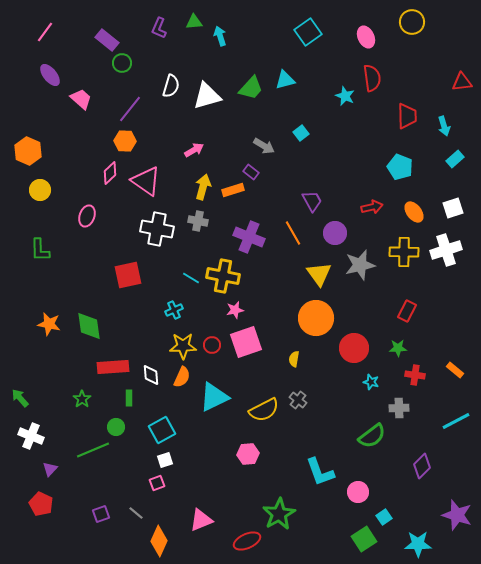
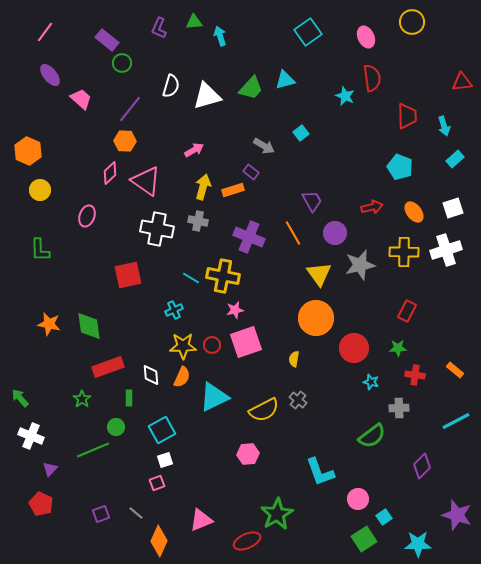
red rectangle at (113, 367): moved 5 px left; rotated 16 degrees counterclockwise
pink circle at (358, 492): moved 7 px down
green star at (279, 514): moved 2 px left
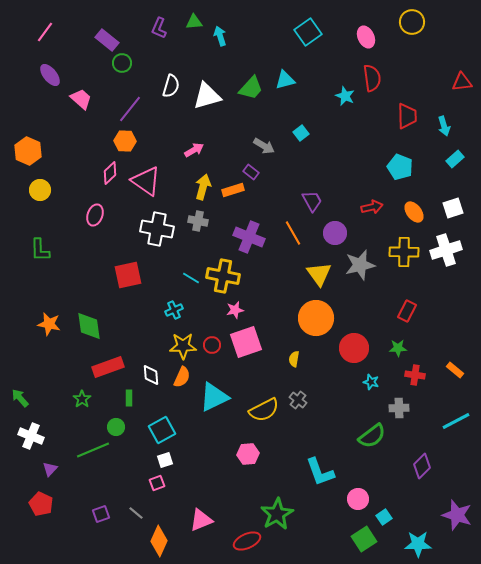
pink ellipse at (87, 216): moved 8 px right, 1 px up
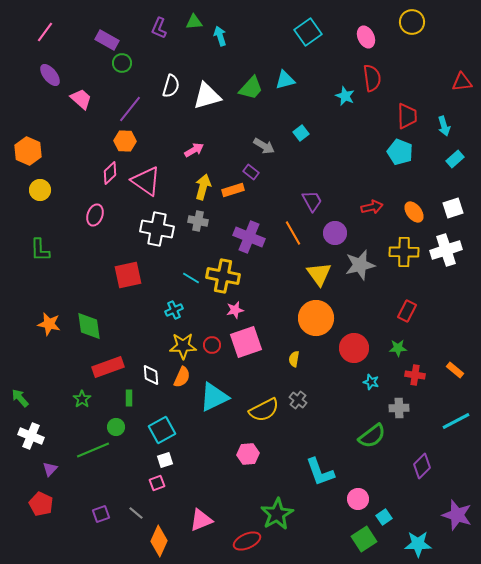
purple rectangle at (107, 40): rotated 10 degrees counterclockwise
cyan pentagon at (400, 167): moved 15 px up
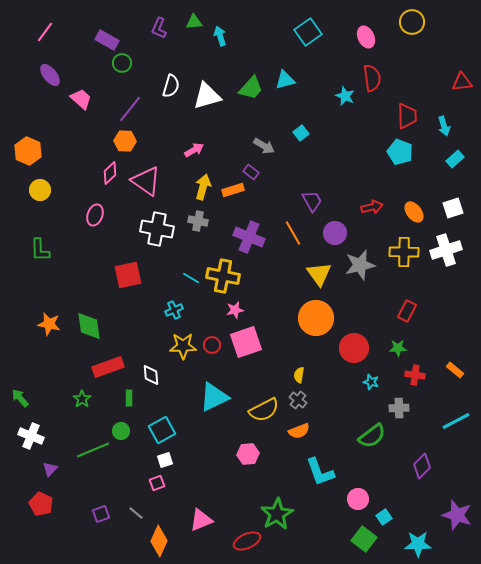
yellow semicircle at (294, 359): moved 5 px right, 16 px down
orange semicircle at (182, 377): moved 117 px right, 54 px down; rotated 45 degrees clockwise
green circle at (116, 427): moved 5 px right, 4 px down
green square at (364, 539): rotated 20 degrees counterclockwise
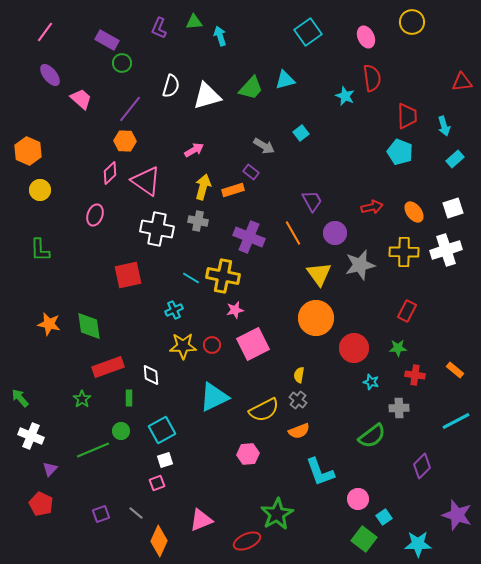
pink square at (246, 342): moved 7 px right, 2 px down; rotated 8 degrees counterclockwise
